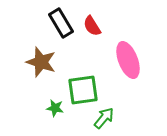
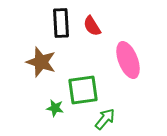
black rectangle: rotated 28 degrees clockwise
green arrow: moved 1 px right, 1 px down
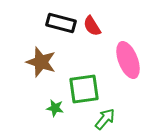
black rectangle: rotated 72 degrees counterclockwise
green square: moved 1 px right, 1 px up
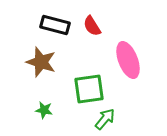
black rectangle: moved 6 px left, 2 px down
green square: moved 5 px right
green star: moved 11 px left, 2 px down
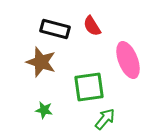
black rectangle: moved 4 px down
green square: moved 2 px up
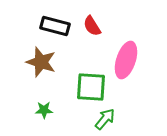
black rectangle: moved 3 px up
pink ellipse: moved 2 px left; rotated 39 degrees clockwise
green square: moved 2 px right; rotated 12 degrees clockwise
green star: rotated 12 degrees counterclockwise
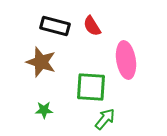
pink ellipse: rotated 27 degrees counterclockwise
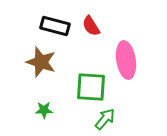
red semicircle: moved 1 px left
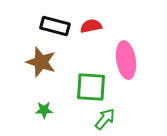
red semicircle: rotated 110 degrees clockwise
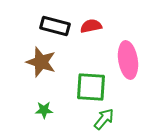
pink ellipse: moved 2 px right
green arrow: moved 1 px left
